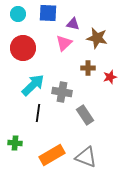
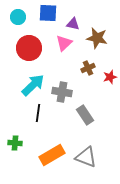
cyan circle: moved 3 px down
red circle: moved 6 px right
brown cross: rotated 24 degrees counterclockwise
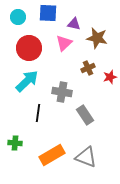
purple triangle: moved 1 px right
cyan arrow: moved 6 px left, 4 px up
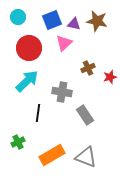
blue square: moved 4 px right, 7 px down; rotated 24 degrees counterclockwise
brown star: moved 17 px up
green cross: moved 3 px right, 1 px up; rotated 32 degrees counterclockwise
